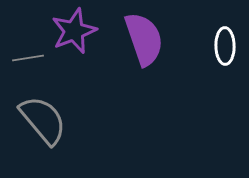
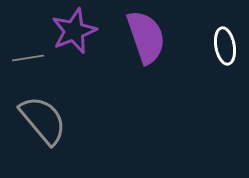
purple semicircle: moved 2 px right, 2 px up
white ellipse: rotated 9 degrees counterclockwise
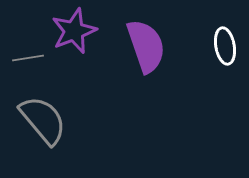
purple semicircle: moved 9 px down
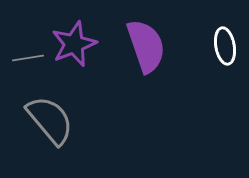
purple star: moved 13 px down
gray semicircle: moved 7 px right
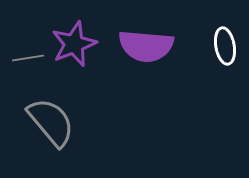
purple semicircle: rotated 114 degrees clockwise
gray semicircle: moved 1 px right, 2 px down
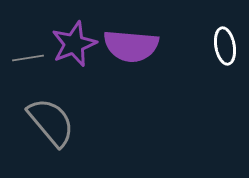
purple semicircle: moved 15 px left
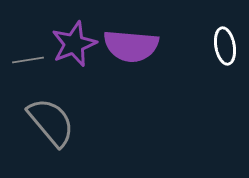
gray line: moved 2 px down
